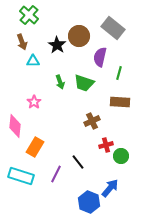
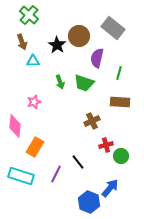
purple semicircle: moved 3 px left, 1 px down
pink star: rotated 16 degrees clockwise
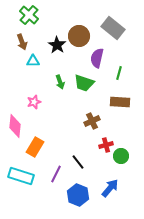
blue hexagon: moved 11 px left, 7 px up
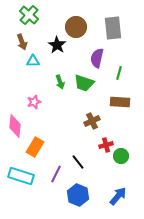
gray rectangle: rotated 45 degrees clockwise
brown circle: moved 3 px left, 9 px up
blue arrow: moved 8 px right, 8 px down
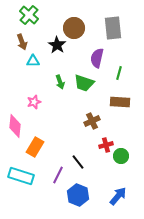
brown circle: moved 2 px left, 1 px down
purple line: moved 2 px right, 1 px down
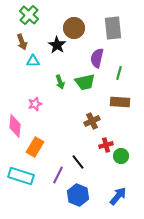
green trapezoid: moved 1 px right, 1 px up; rotated 30 degrees counterclockwise
pink star: moved 1 px right, 2 px down
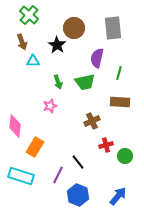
green arrow: moved 2 px left
pink star: moved 15 px right, 2 px down
green circle: moved 4 px right
